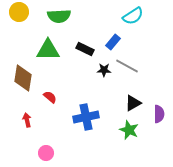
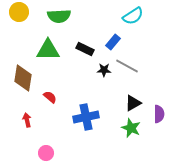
green star: moved 2 px right, 2 px up
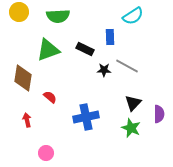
green semicircle: moved 1 px left
blue rectangle: moved 3 px left, 5 px up; rotated 42 degrees counterclockwise
green triangle: rotated 20 degrees counterclockwise
black triangle: rotated 18 degrees counterclockwise
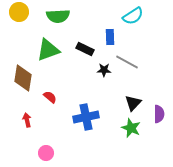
gray line: moved 4 px up
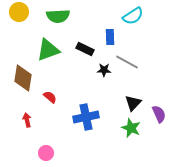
purple semicircle: rotated 24 degrees counterclockwise
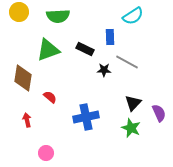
purple semicircle: moved 1 px up
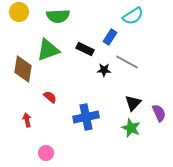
blue rectangle: rotated 35 degrees clockwise
brown diamond: moved 9 px up
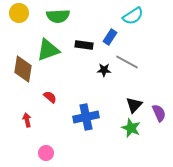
yellow circle: moved 1 px down
black rectangle: moved 1 px left, 4 px up; rotated 18 degrees counterclockwise
black triangle: moved 1 px right, 2 px down
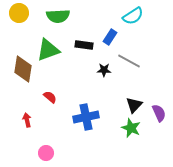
gray line: moved 2 px right, 1 px up
